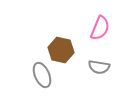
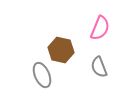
gray semicircle: rotated 60 degrees clockwise
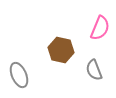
gray semicircle: moved 5 px left, 3 px down
gray ellipse: moved 23 px left
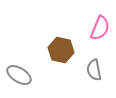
gray semicircle: rotated 10 degrees clockwise
gray ellipse: rotated 35 degrees counterclockwise
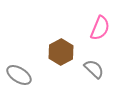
brown hexagon: moved 2 px down; rotated 20 degrees clockwise
gray semicircle: moved 1 px up; rotated 145 degrees clockwise
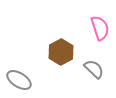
pink semicircle: rotated 40 degrees counterclockwise
gray ellipse: moved 5 px down
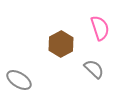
brown hexagon: moved 8 px up
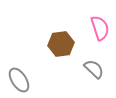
brown hexagon: rotated 20 degrees clockwise
gray ellipse: rotated 25 degrees clockwise
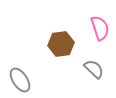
gray ellipse: moved 1 px right
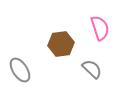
gray semicircle: moved 2 px left
gray ellipse: moved 10 px up
